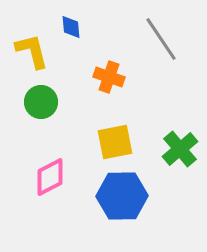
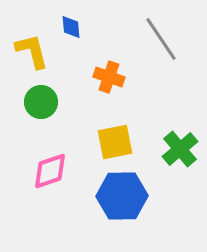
pink diamond: moved 6 px up; rotated 9 degrees clockwise
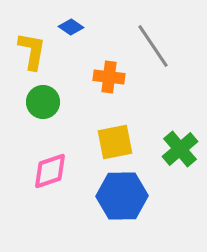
blue diamond: rotated 50 degrees counterclockwise
gray line: moved 8 px left, 7 px down
yellow L-shape: rotated 24 degrees clockwise
orange cross: rotated 12 degrees counterclockwise
green circle: moved 2 px right
